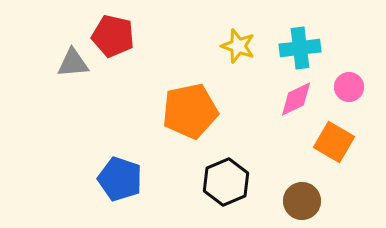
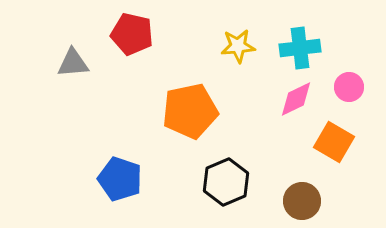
red pentagon: moved 19 px right, 2 px up
yellow star: rotated 24 degrees counterclockwise
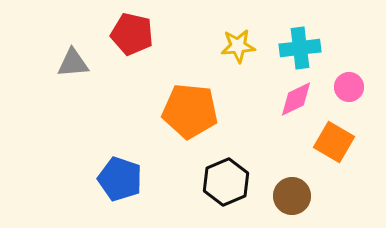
orange pentagon: rotated 18 degrees clockwise
brown circle: moved 10 px left, 5 px up
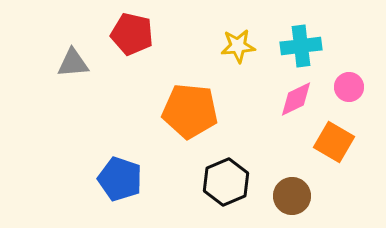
cyan cross: moved 1 px right, 2 px up
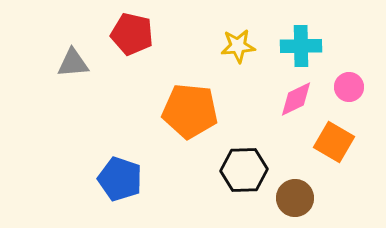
cyan cross: rotated 6 degrees clockwise
black hexagon: moved 18 px right, 12 px up; rotated 21 degrees clockwise
brown circle: moved 3 px right, 2 px down
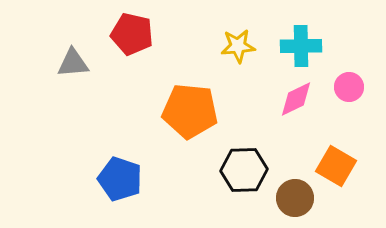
orange square: moved 2 px right, 24 px down
